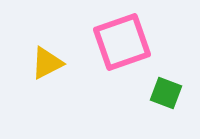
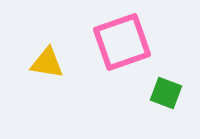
yellow triangle: rotated 36 degrees clockwise
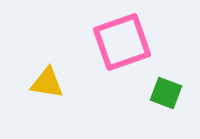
yellow triangle: moved 20 px down
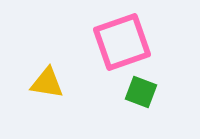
green square: moved 25 px left, 1 px up
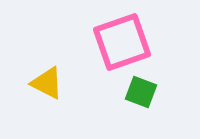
yellow triangle: rotated 18 degrees clockwise
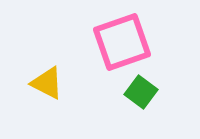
green square: rotated 16 degrees clockwise
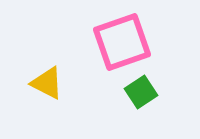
green square: rotated 20 degrees clockwise
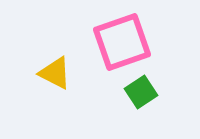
yellow triangle: moved 8 px right, 10 px up
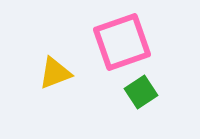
yellow triangle: rotated 48 degrees counterclockwise
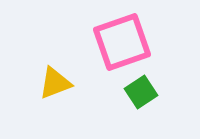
yellow triangle: moved 10 px down
